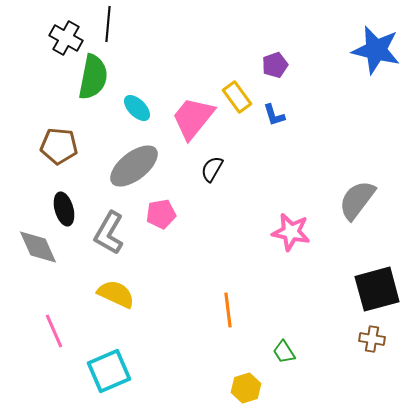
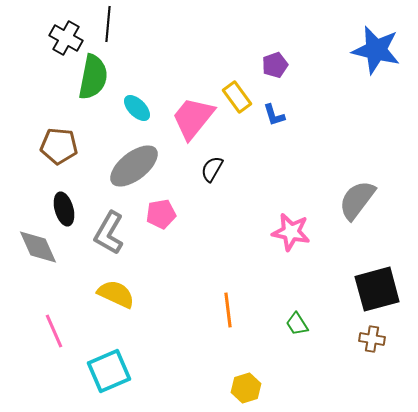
green trapezoid: moved 13 px right, 28 px up
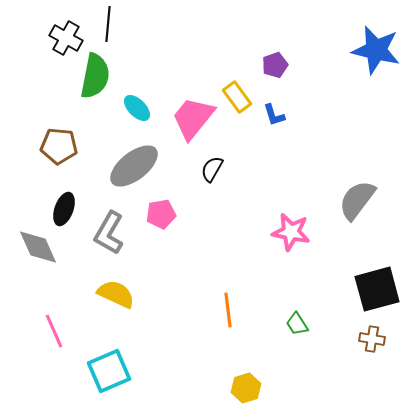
green semicircle: moved 2 px right, 1 px up
black ellipse: rotated 36 degrees clockwise
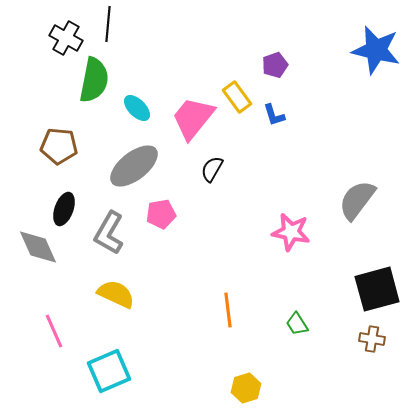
green semicircle: moved 1 px left, 4 px down
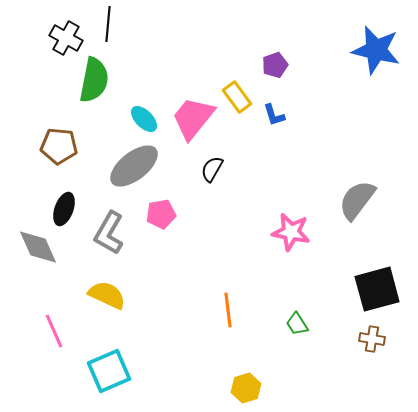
cyan ellipse: moved 7 px right, 11 px down
yellow semicircle: moved 9 px left, 1 px down
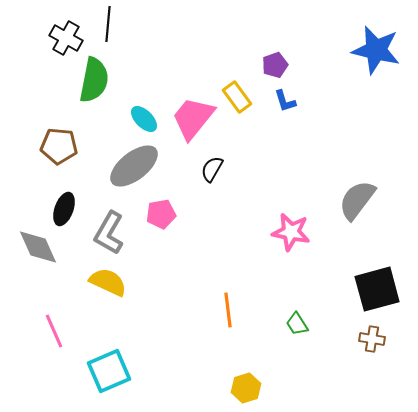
blue L-shape: moved 11 px right, 14 px up
yellow semicircle: moved 1 px right, 13 px up
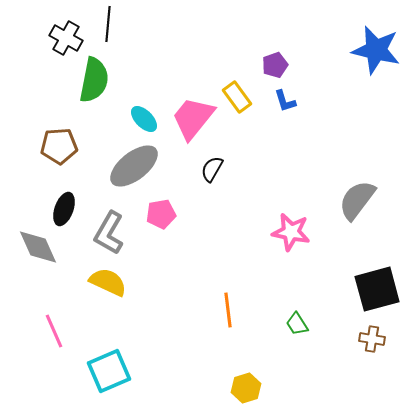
brown pentagon: rotated 9 degrees counterclockwise
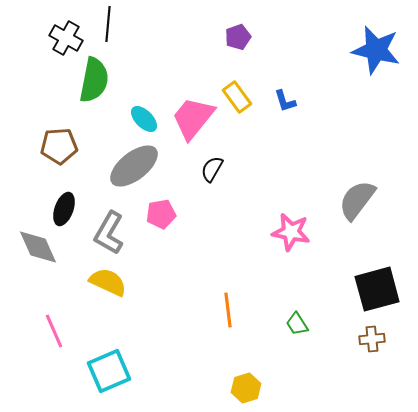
purple pentagon: moved 37 px left, 28 px up
brown cross: rotated 15 degrees counterclockwise
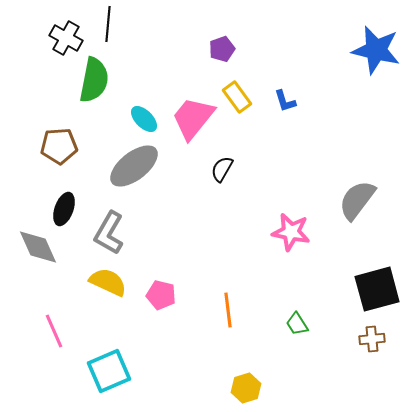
purple pentagon: moved 16 px left, 12 px down
black semicircle: moved 10 px right
pink pentagon: moved 81 px down; rotated 24 degrees clockwise
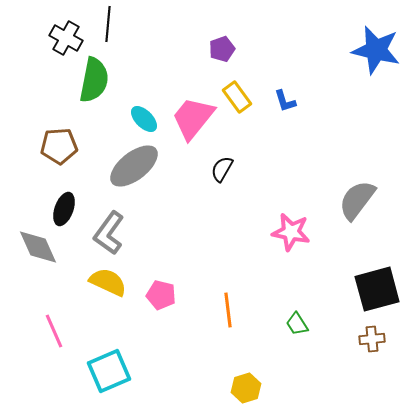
gray L-shape: rotated 6 degrees clockwise
